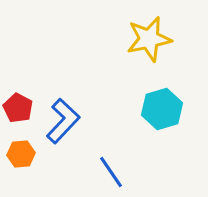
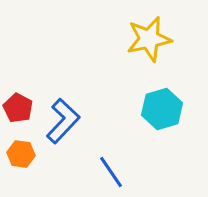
orange hexagon: rotated 12 degrees clockwise
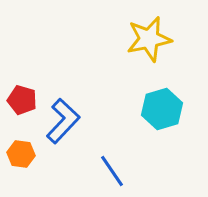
red pentagon: moved 4 px right, 8 px up; rotated 12 degrees counterclockwise
blue line: moved 1 px right, 1 px up
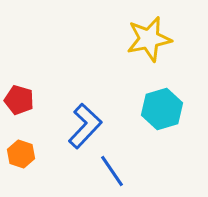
red pentagon: moved 3 px left
blue L-shape: moved 22 px right, 5 px down
orange hexagon: rotated 12 degrees clockwise
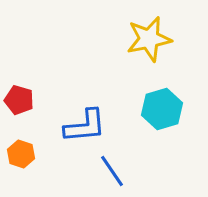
blue L-shape: rotated 42 degrees clockwise
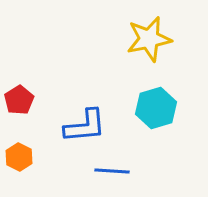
red pentagon: rotated 24 degrees clockwise
cyan hexagon: moved 6 px left, 1 px up
orange hexagon: moved 2 px left, 3 px down; rotated 8 degrees clockwise
blue line: rotated 52 degrees counterclockwise
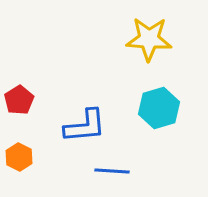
yellow star: rotated 15 degrees clockwise
cyan hexagon: moved 3 px right
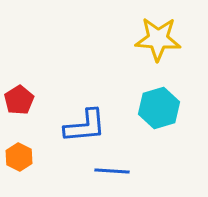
yellow star: moved 9 px right
